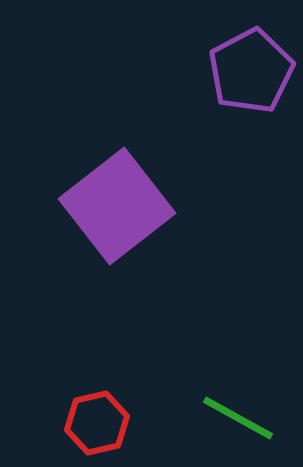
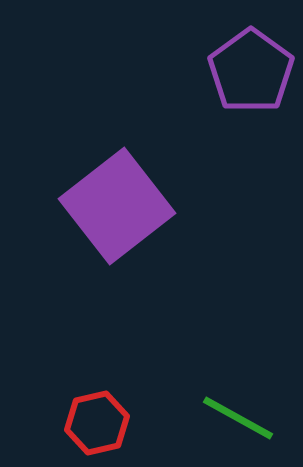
purple pentagon: rotated 8 degrees counterclockwise
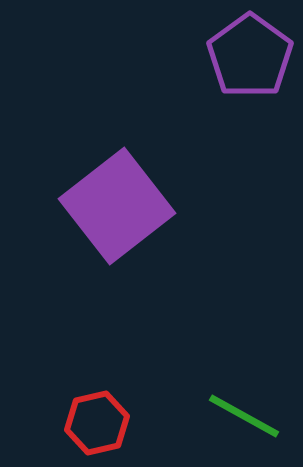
purple pentagon: moved 1 px left, 15 px up
green line: moved 6 px right, 2 px up
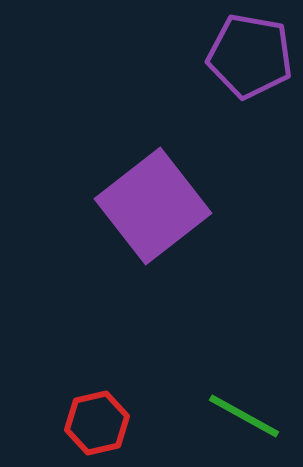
purple pentagon: rotated 26 degrees counterclockwise
purple square: moved 36 px right
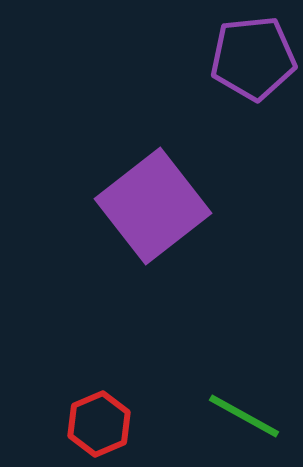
purple pentagon: moved 3 px right, 2 px down; rotated 16 degrees counterclockwise
red hexagon: moved 2 px right, 1 px down; rotated 10 degrees counterclockwise
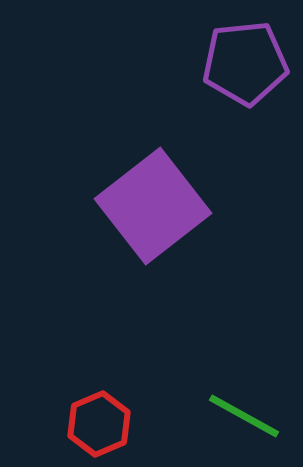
purple pentagon: moved 8 px left, 5 px down
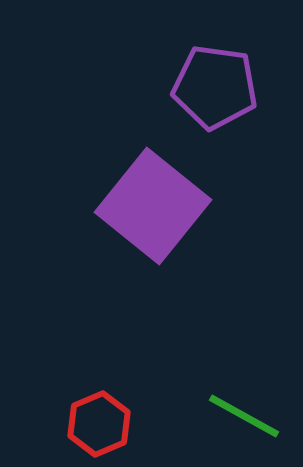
purple pentagon: moved 30 px left, 24 px down; rotated 14 degrees clockwise
purple square: rotated 13 degrees counterclockwise
